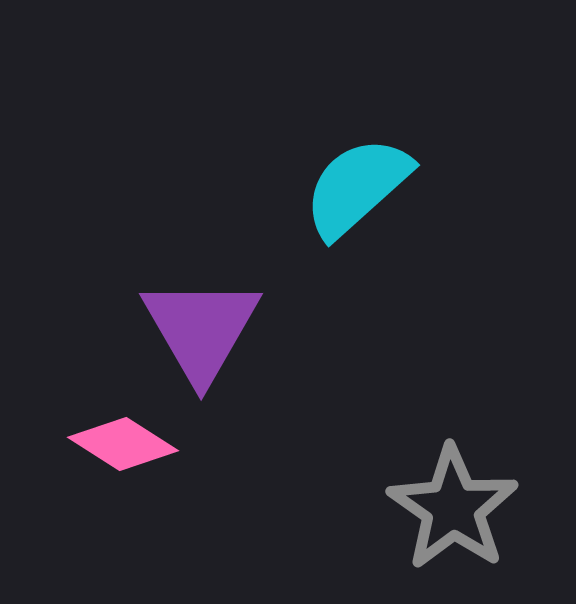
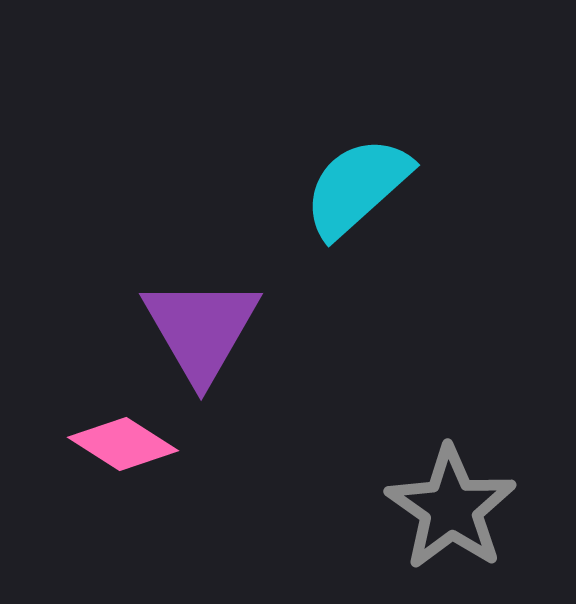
gray star: moved 2 px left
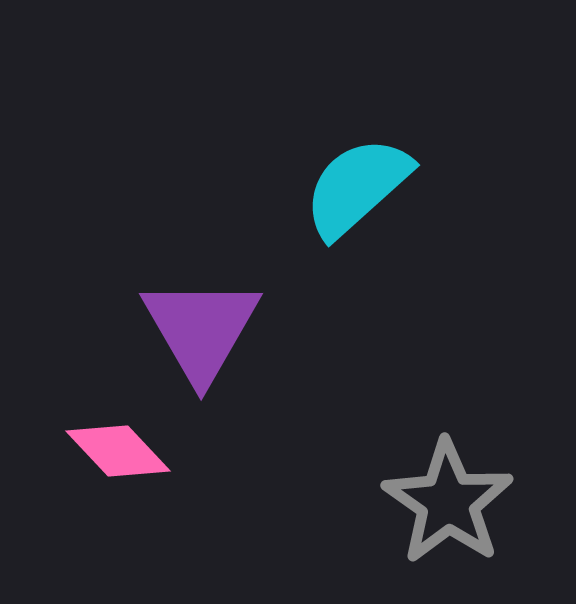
pink diamond: moved 5 px left, 7 px down; rotated 14 degrees clockwise
gray star: moved 3 px left, 6 px up
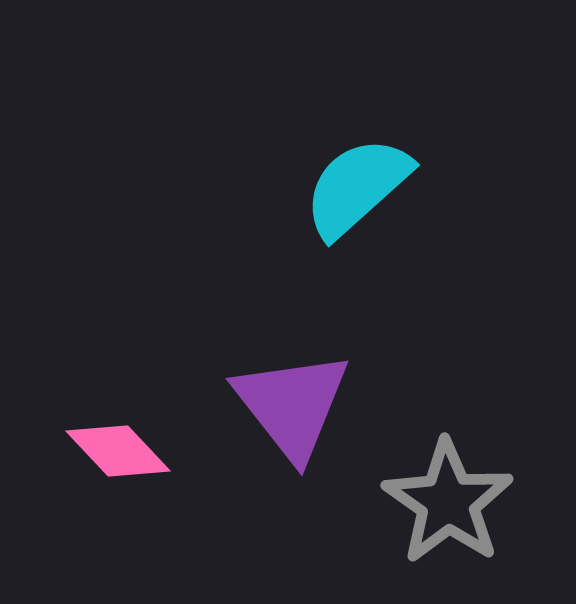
purple triangle: moved 91 px right, 76 px down; rotated 8 degrees counterclockwise
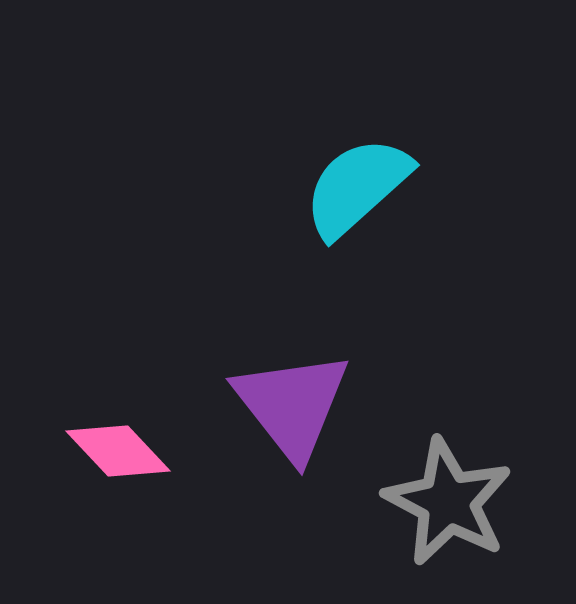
gray star: rotated 7 degrees counterclockwise
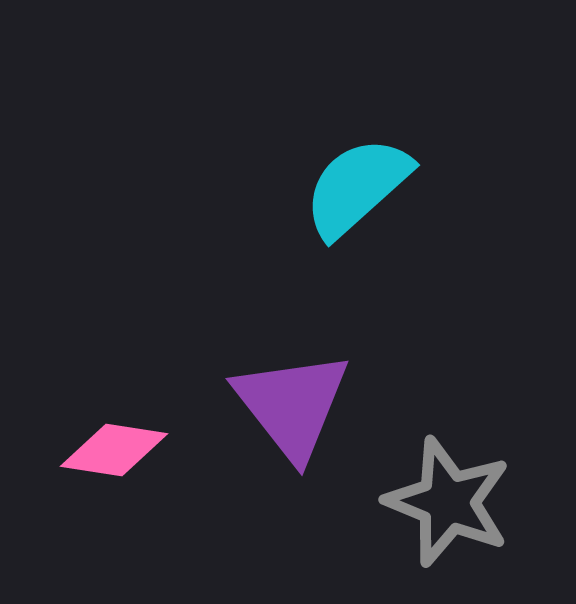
pink diamond: moved 4 px left, 1 px up; rotated 38 degrees counterclockwise
gray star: rotated 6 degrees counterclockwise
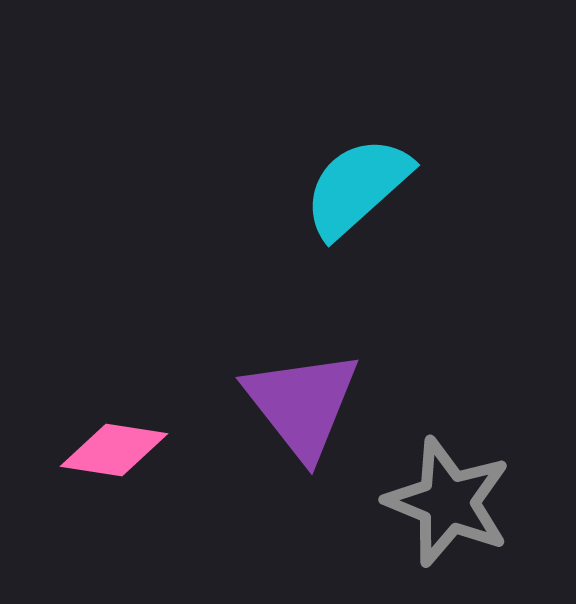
purple triangle: moved 10 px right, 1 px up
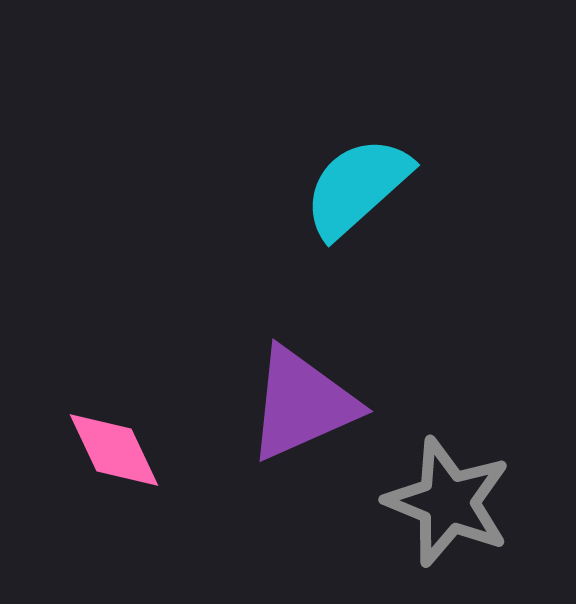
purple triangle: rotated 44 degrees clockwise
pink diamond: rotated 56 degrees clockwise
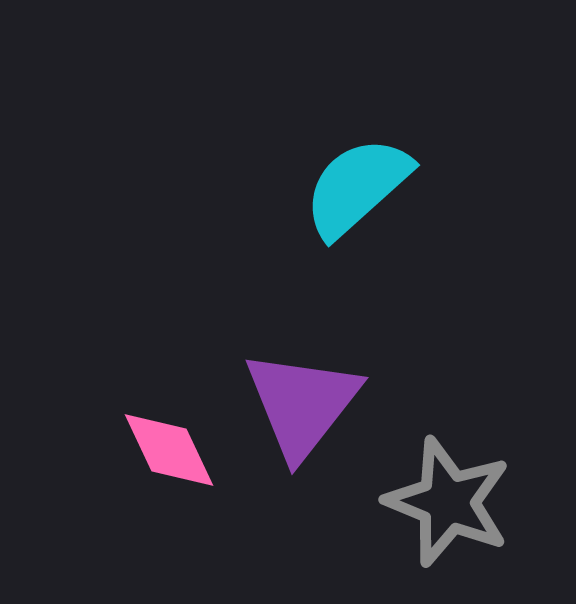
purple triangle: rotated 28 degrees counterclockwise
pink diamond: moved 55 px right
